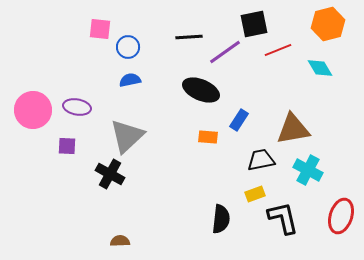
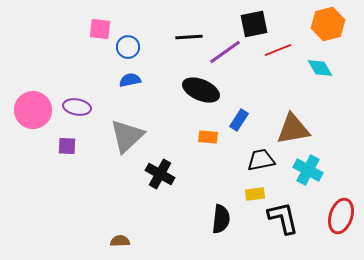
black cross: moved 50 px right
yellow rectangle: rotated 12 degrees clockwise
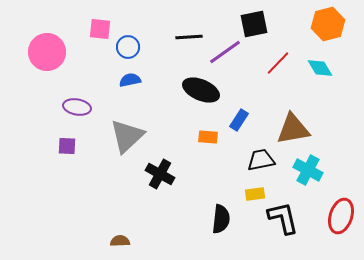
red line: moved 13 px down; rotated 24 degrees counterclockwise
pink circle: moved 14 px right, 58 px up
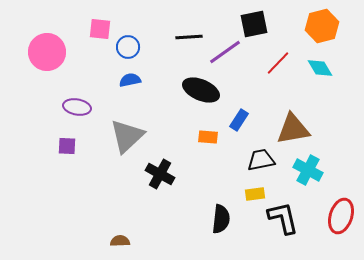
orange hexagon: moved 6 px left, 2 px down
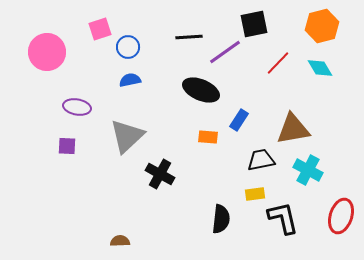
pink square: rotated 25 degrees counterclockwise
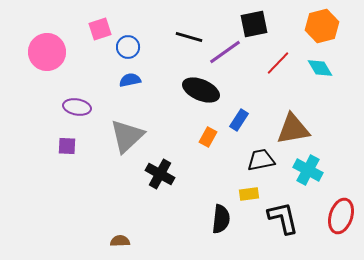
black line: rotated 20 degrees clockwise
orange rectangle: rotated 66 degrees counterclockwise
yellow rectangle: moved 6 px left
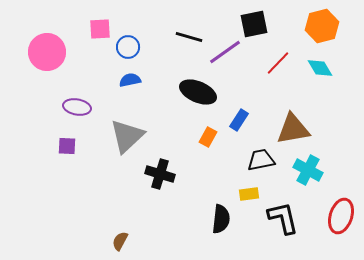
pink square: rotated 15 degrees clockwise
black ellipse: moved 3 px left, 2 px down
black cross: rotated 12 degrees counterclockwise
brown semicircle: rotated 60 degrees counterclockwise
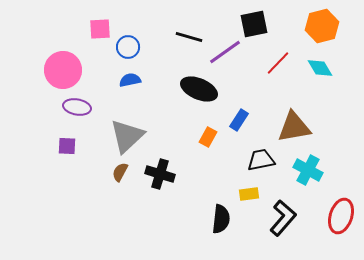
pink circle: moved 16 px right, 18 px down
black ellipse: moved 1 px right, 3 px up
brown triangle: moved 1 px right, 2 px up
black L-shape: rotated 54 degrees clockwise
brown semicircle: moved 69 px up
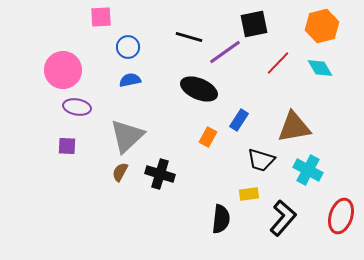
pink square: moved 1 px right, 12 px up
black trapezoid: rotated 152 degrees counterclockwise
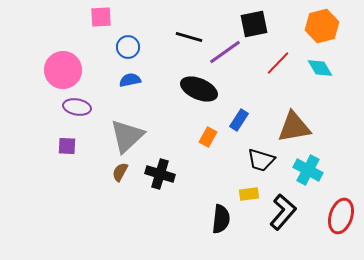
black L-shape: moved 6 px up
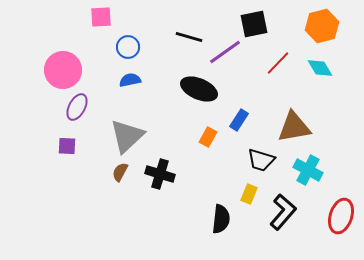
purple ellipse: rotated 72 degrees counterclockwise
yellow rectangle: rotated 60 degrees counterclockwise
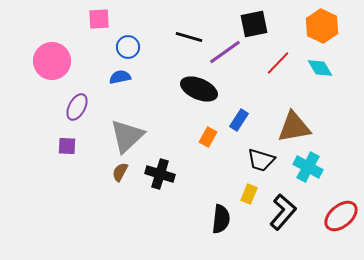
pink square: moved 2 px left, 2 px down
orange hexagon: rotated 20 degrees counterclockwise
pink circle: moved 11 px left, 9 px up
blue semicircle: moved 10 px left, 3 px up
cyan cross: moved 3 px up
red ellipse: rotated 32 degrees clockwise
